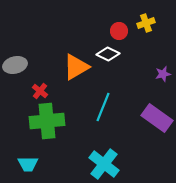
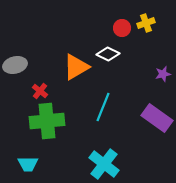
red circle: moved 3 px right, 3 px up
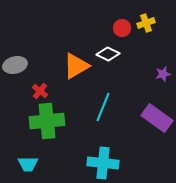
orange triangle: moved 1 px up
cyan cross: moved 1 px left, 1 px up; rotated 32 degrees counterclockwise
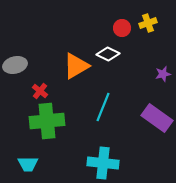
yellow cross: moved 2 px right
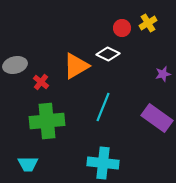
yellow cross: rotated 12 degrees counterclockwise
red cross: moved 1 px right, 9 px up
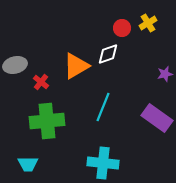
white diamond: rotated 45 degrees counterclockwise
purple star: moved 2 px right
